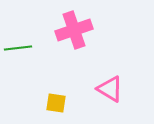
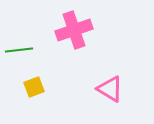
green line: moved 1 px right, 2 px down
yellow square: moved 22 px left, 16 px up; rotated 30 degrees counterclockwise
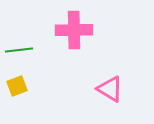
pink cross: rotated 18 degrees clockwise
yellow square: moved 17 px left, 1 px up
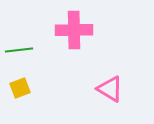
yellow square: moved 3 px right, 2 px down
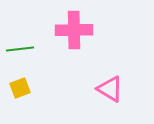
green line: moved 1 px right, 1 px up
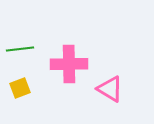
pink cross: moved 5 px left, 34 px down
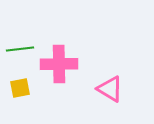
pink cross: moved 10 px left
yellow square: rotated 10 degrees clockwise
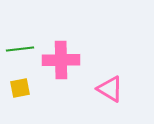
pink cross: moved 2 px right, 4 px up
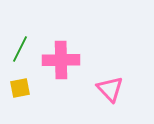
green line: rotated 56 degrees counterclockwise
pink triangle: rotated 16 degrees clockwise
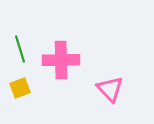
green line: rotated 44 degrees counterclockwise
yellow square: rotated 10 degrees counterclockwise
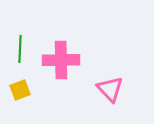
green line: rotated 20 degrees clockwise
yellow square: moved 2 px down
